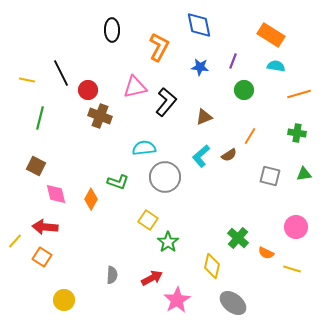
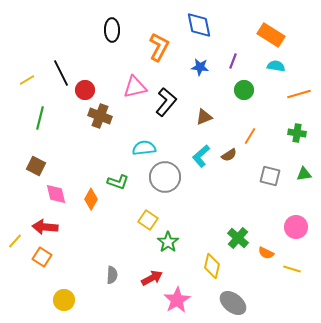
yellow line at (27, 80): rotated 42 degrees counterclockwise
red circle at (88, 90): moved 3 px left
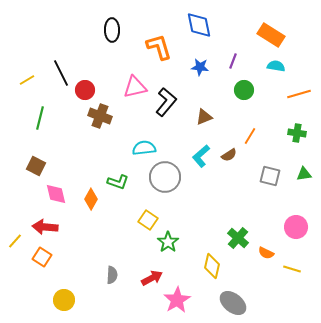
orange L-shape at (159, 47): rotated 44 degrees counterclockwise
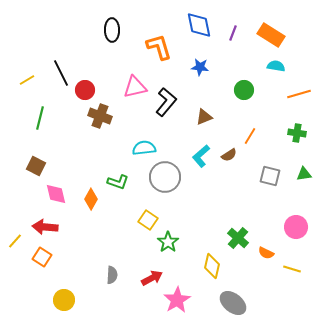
purple line at (233, 61): moved 28 px up
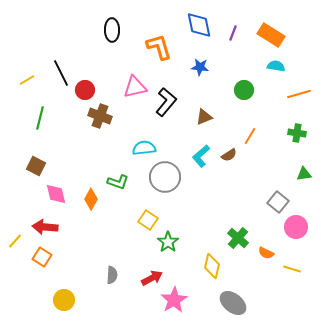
gray square at (270, 176): moved 8 px right, 26 px down; rotated 25 degrees clockwise
pink star at (177, 300): moved 3 px left
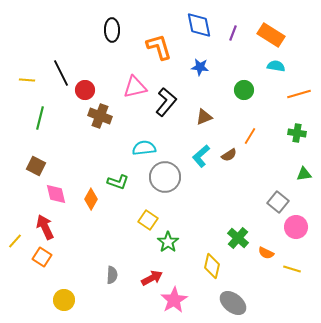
yellow line at (27, 80): rotated 35 degrees clockwise
red arrow at (45, 227): rotated 60 degrees clockwise
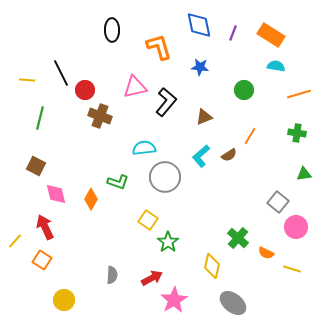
orange square at (42, 257): moved 3 px down
